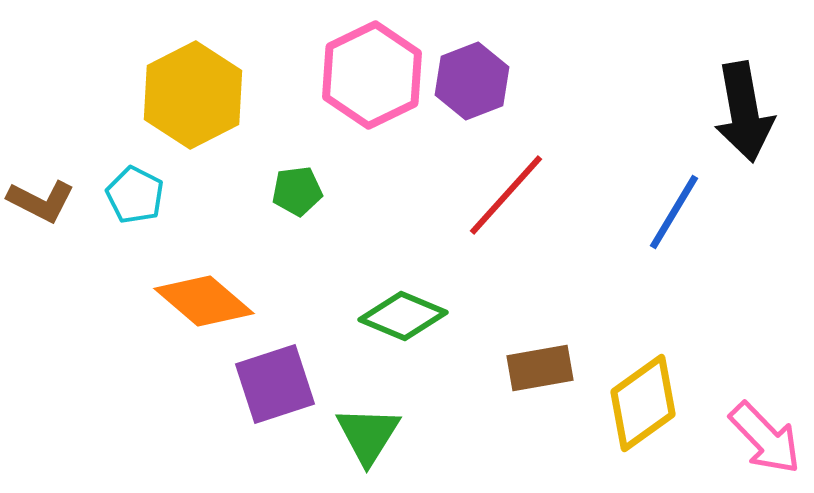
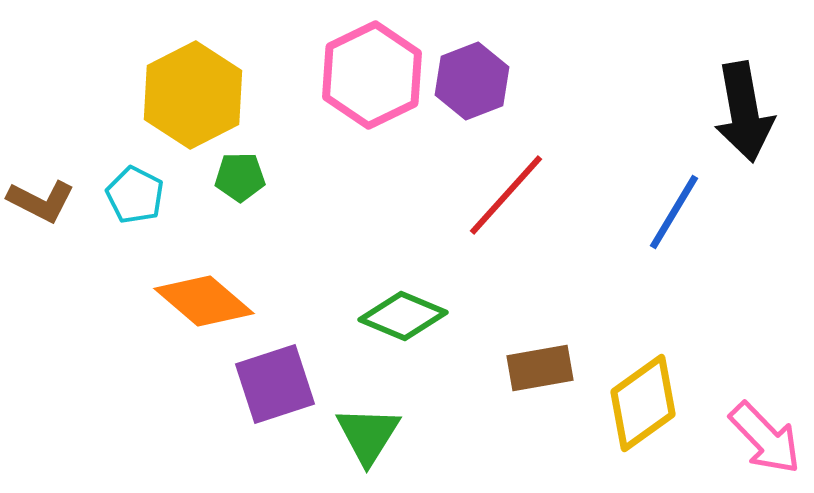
green pentagon: moved 57 px left, 14 px up; rotated 6 degrees clockwise
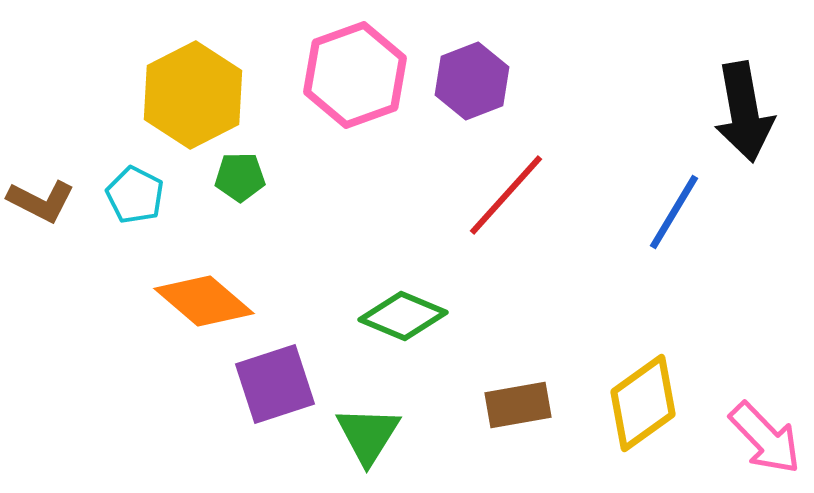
pink hexagon: moved 17 px left; rotated 6 degrees clockwise
brown rectangle: moved 22 px left, 37 px down
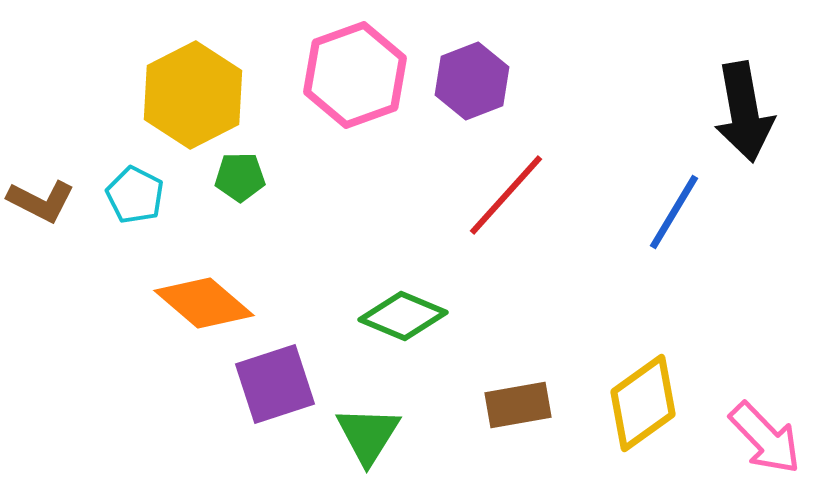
orange diamond: moved 2 px down
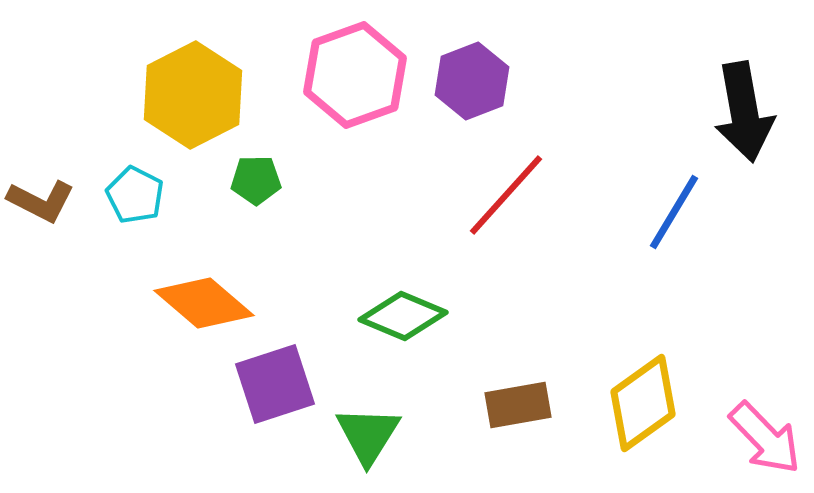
green pentagon: moved 16 px right, 3 px down
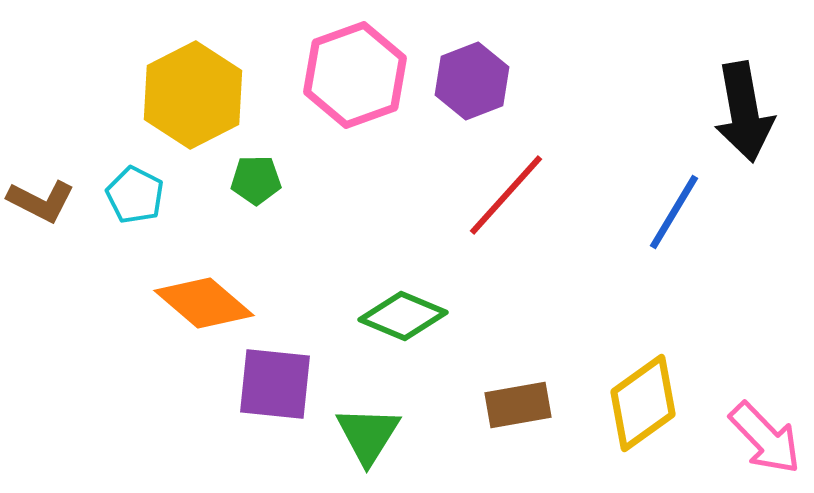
purple square: rotated 24 degrees clockwise
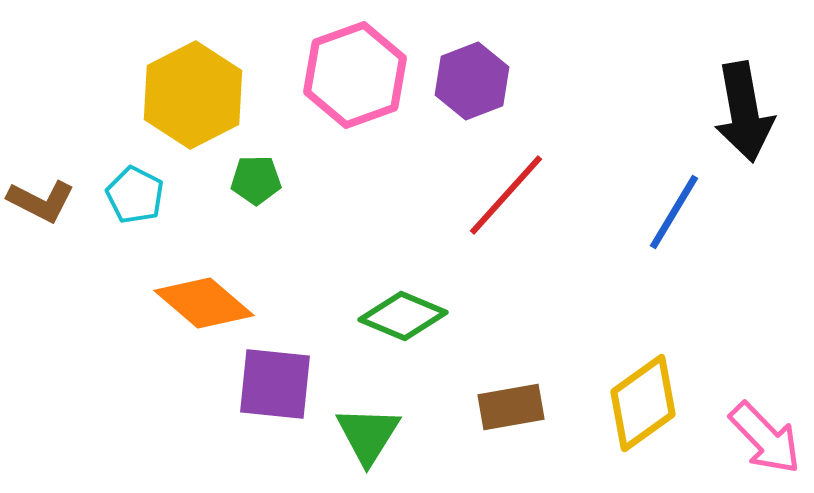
brown rectangle: moved 7 px left, 2 px down
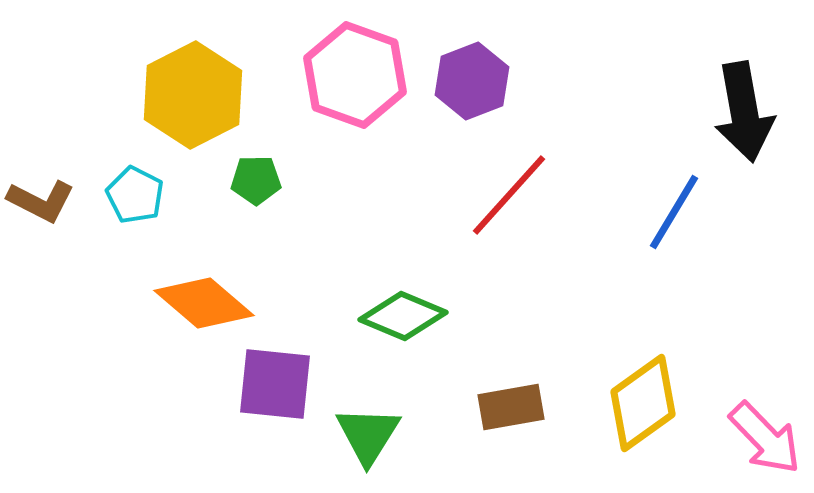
pink hexagon: rotated 20 degrees counterclockwise
red line: moved 3 px right
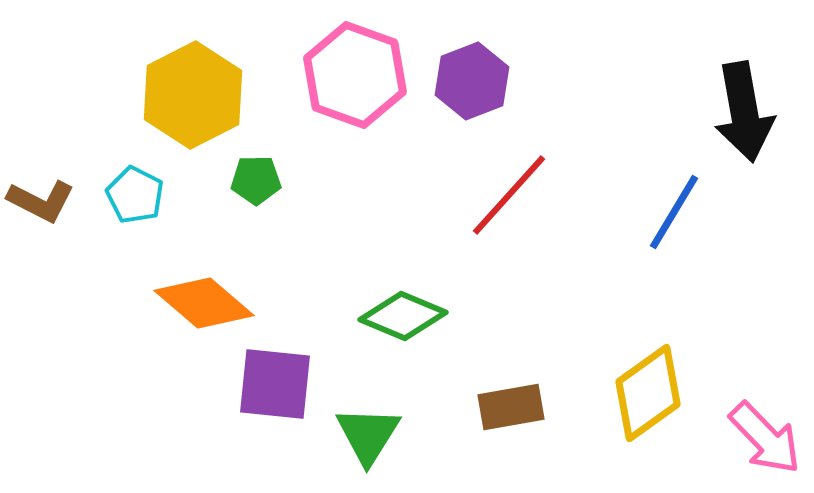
yellow diamond: moved 5 px right, 10 px up
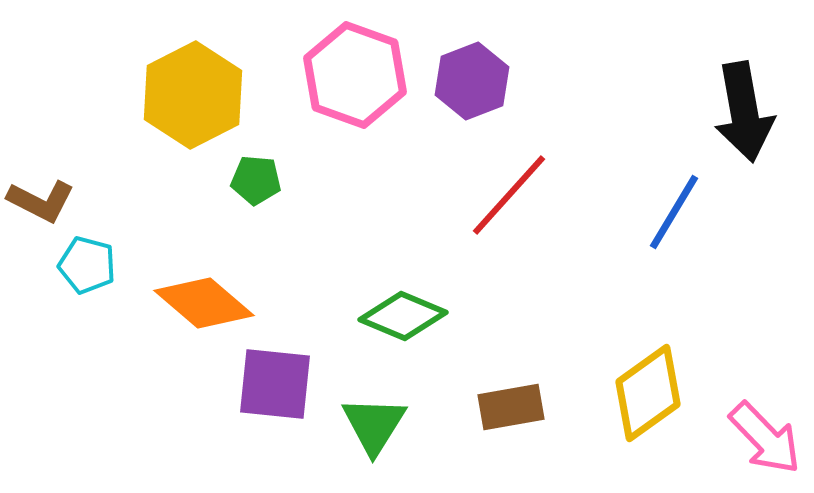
green pentagon: rotated 6 degrees clockwise
cyan pentagon: moved 48 px left, 70 px down; rotated 12 degrees counterclockwise
green triangle: moved 6 px right, 10 px up
